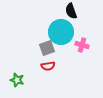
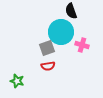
green star: moved 1 px down
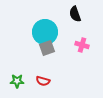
black semicircle: moved 4 px right, 3 px down
cyan circle: moved 16 px left
red semicircle: moved 5 px left, 15 px down; rotated 24 degrees clockwise
green star: rotated 16 degrees counterclockwise
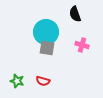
cyan circle: moved 1 px right
gray square: rotated 28 degrees clockwise
green star: rotated 16 degrees clockwise
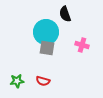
black semicircle: moved 10 px left
green star: rotated 24 degrees counterclockwise
